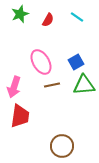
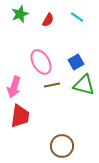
green triangle: rotated 20 degrees clockwise
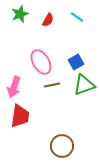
green triangle: rotated 35 degrees counterclockwise
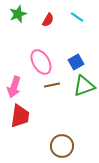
green star: moved 2 px left
green triangle: moved 1 px down
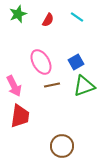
pink arrow: moved 1 px up; rotated 45 degrees counterclockwise
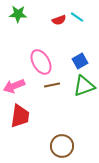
green star: rotated 24 degrees clockwise
red semicircle: moved 11 px right; rotated 40 degrees clockwise
blue square: moved 4 px right, 1 px up
pink arrow: rotated 95 degrees clockwise
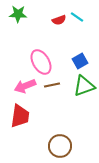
pink arrow: moved 11 px right
brown circle: moved 2 px left
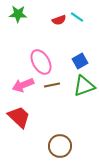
pink arrow: moved 2 px left, 1 px up
red trapezoid: moved 1 px left, 1 px down; rotated 55 degrees counterclockwise
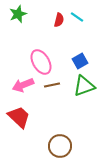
green star: rotated 24 degrees counterclockwise
red semicircle: rotated 56 degrees counterclockwise
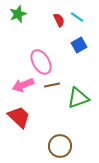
red semicircle: rotated 40 degrees counterclockwise
blue square: moved 1 px left, 16 px up
green triangle: moved 6 px left, 12 px down
